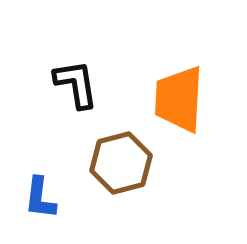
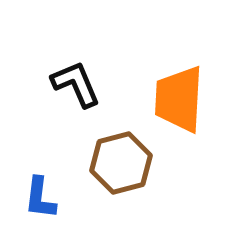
black L-shape: rotated 14 degrees counterclockwise
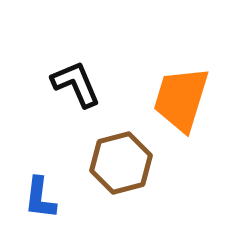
orange trapezoid: moved 2 px right; rotated 14 degrees clockwise
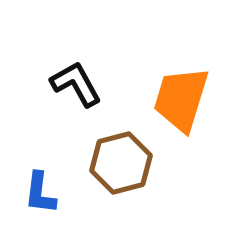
black L-shape: rotated 6 degrees counterclockwise
blue L-shape: moved 5 px up
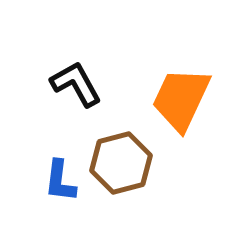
orange trapezoid: rotated 8 degrees clockwise
blue L-shape: moved 20 px right, 12 px up
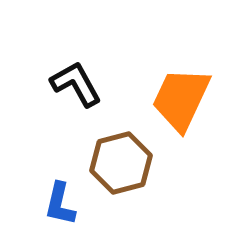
blue L-shape: moved 23 px down; rotated 6 degrees clockwise
